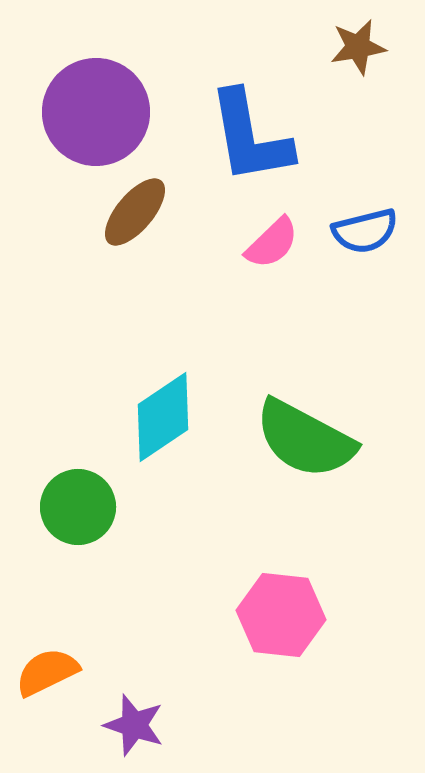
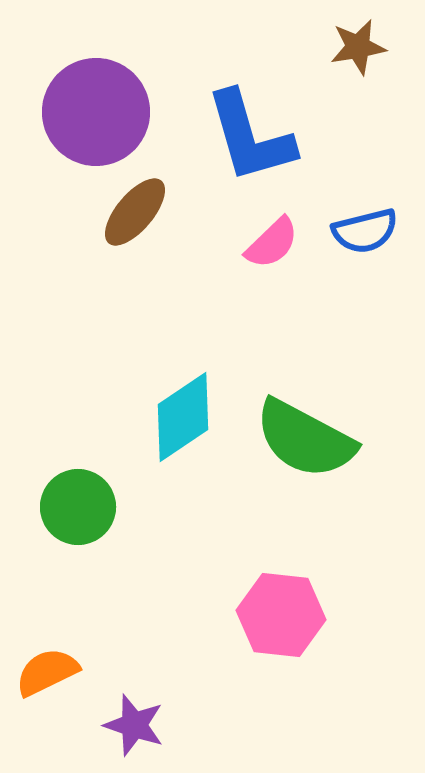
blue L-shape: rotated 6 degrees counterclockwise
cyan diamond: moved 20 px right
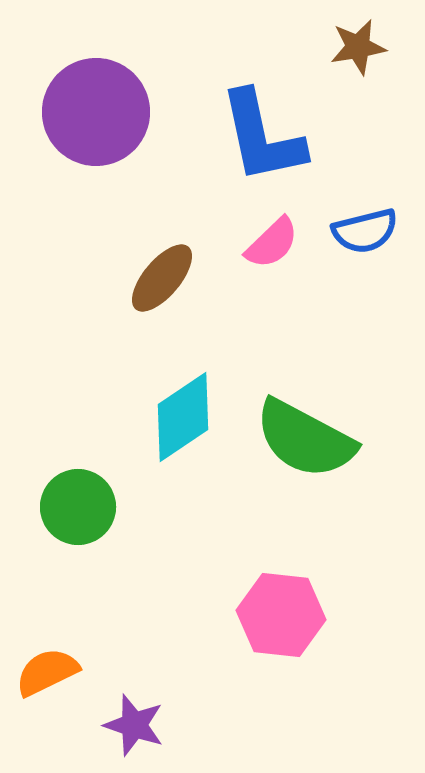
blue L-shape: moved 12 px right; rotated 4 degrees clockwise
brown ellipse: moved 27 px right, 66 px down
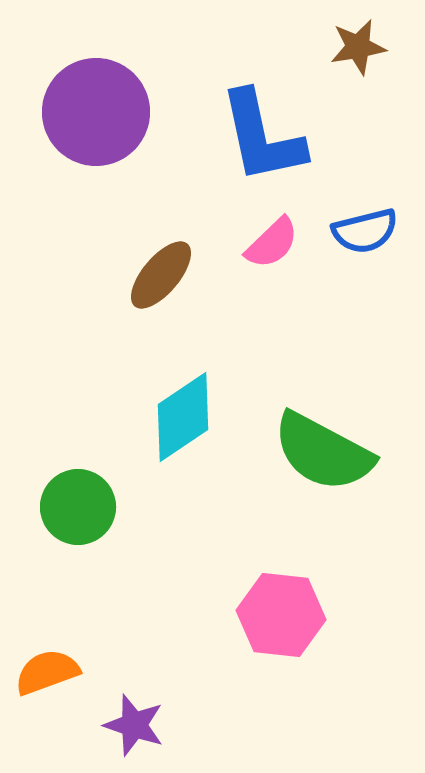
brown ellipse: moved 1 px left, 3 px up
green semicircle: moved 18 px right, 13 px down
orange semicircle: rotated 6 degrees clockwise
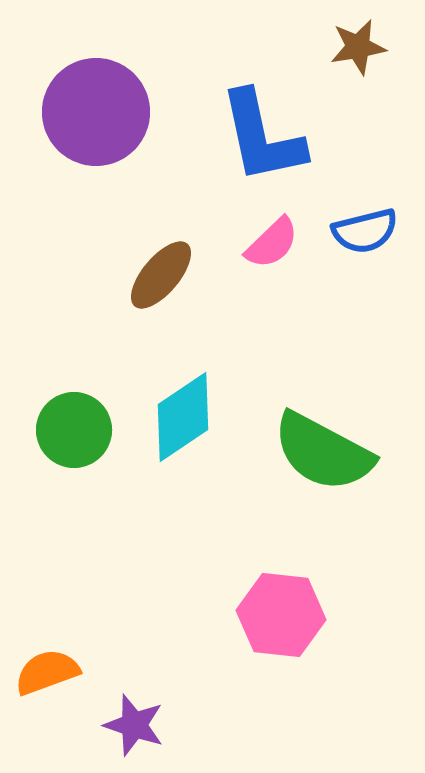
green circle: moved 4 px left, 77 px up
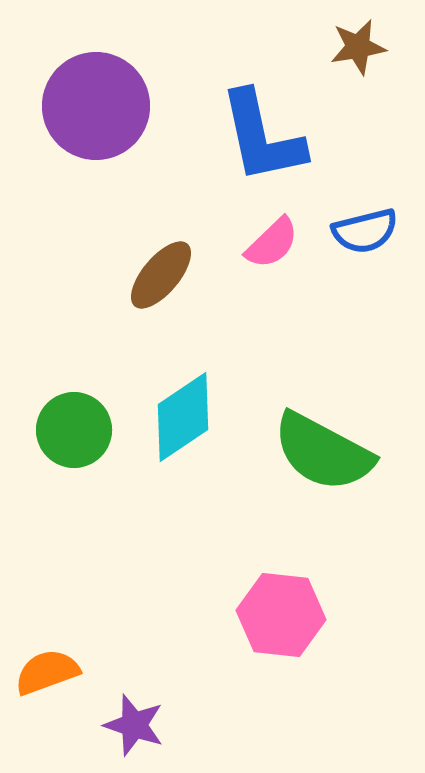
purple circle: moved 6 px up
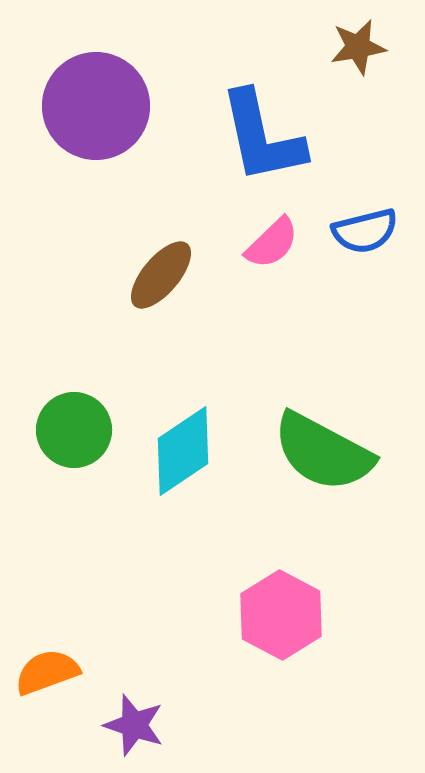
cyan diamond: moved 34 px down
pink hexagon: rotated 22 degrees clockwise
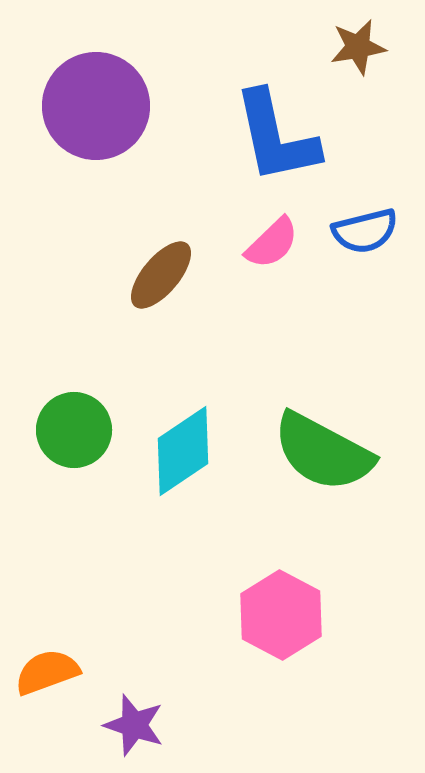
blue L-shape: moved 14 px right
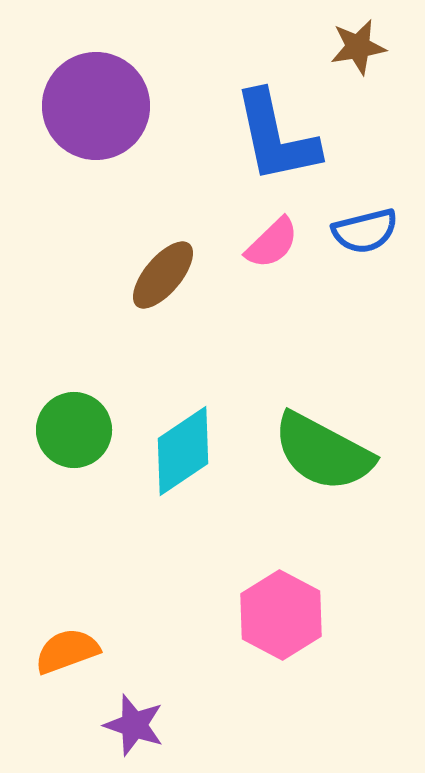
brown ellipse: moved 2 px right
orange semicircle: moved 20 px right, 21 px up
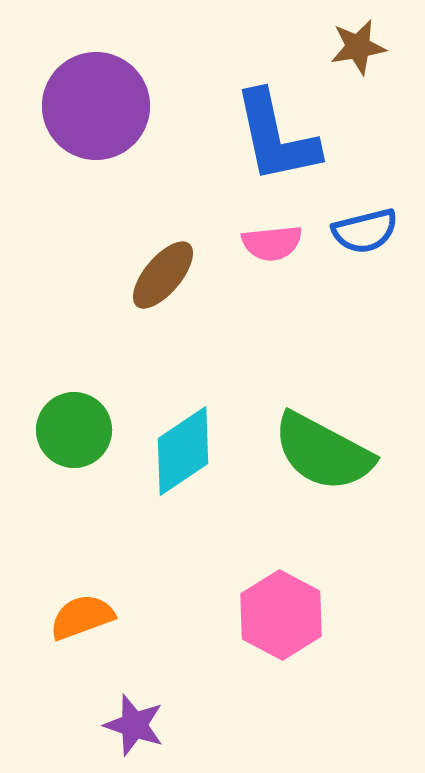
pink semicircle: rotated 38 degrees clockwise
orange semicircle: moved 15 px right, 34 px up
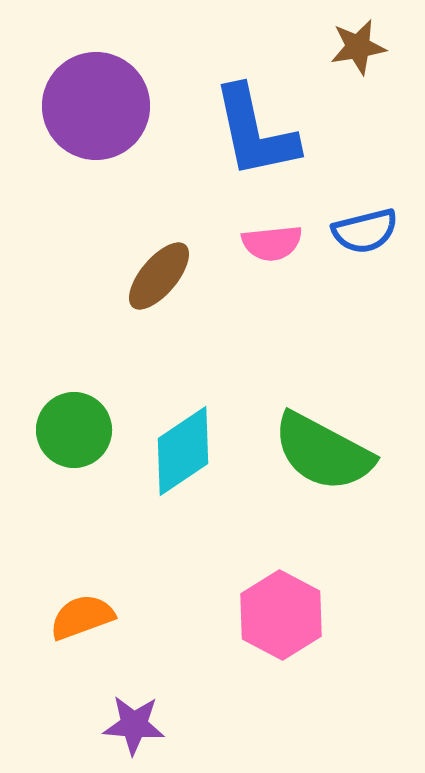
blue L-shape: moved 21 px left, 5 px up
brown ellipse: moved 4 px left, 1 px down
purple star: rotated 14 degrees counterclockwise
